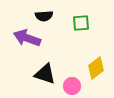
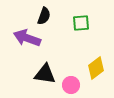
black semicircle: rotated 66 degrees counterclockwise
black triangle: rotated 10 degrees counterclockwise
pink circle: moved 1 px left, 1 px up
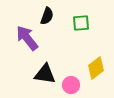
black semicircle: moved 3 px right
purple arrow: rotated 32 degrees clockwise
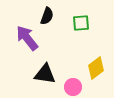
pink circle: moved 2 px right, 2 px down
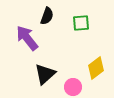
black triangle: rotated 50 degrees counterclockwise
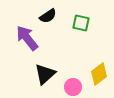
black semicircle: moved 1 px right; rotated 36 degrees clockwise
green square: rotated 18 degrees clockwise
yellow diamond: moved 3 px right, 6 px down
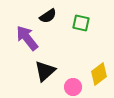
black triangle: moved 3 px up
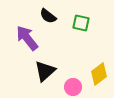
black semicircle: rotated 72 degrees clockwise
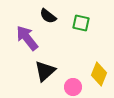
yellow diamond: rotated 30 degrees counterclockwise
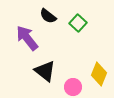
green square: moved 3 px left; rotated 30 degrees clockwise
black triangle: rotated 40 degrees counterclockwise
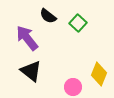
black triangle: moved 14 px left
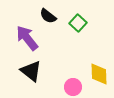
yellow diamond: rotated 25 degrees counterclockwise
